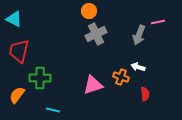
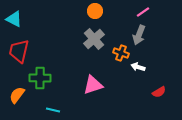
orange circle: moved 6 px right
pink line: moved 15 px left, 10 px up; rotated 24 degrees counterclockwise
gray cross: moved 2 px left, 5 px down; rotated 15 degrees counterclockwise
orange cross: moved 24 px up
red semicircle: moved 14 px right, 2 px up; rotated 64 degrees clockwise
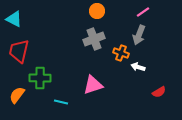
orange circle: moved 2 px right
gray cross: rotated 20 degrees clockwise
cyan line: moved 8 px right, 8 px up
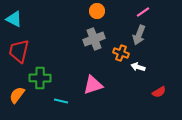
cyan line: moved 1 px up
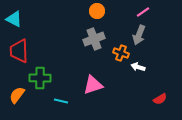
red trapezoid: rotated 15 degrees counterclockwise
red semicircle: moved 1 px right, 7 px down
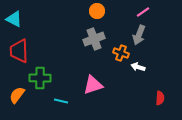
red semicircle: moved 1 px up; rotated 56 degrees counterclockwise
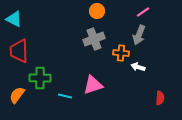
orange cross: rotated 14 degrees counterclockwise
cyan line: moved 4 px right, 5 px up
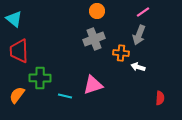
cyan triangle: rotated 12 degrees clockwise
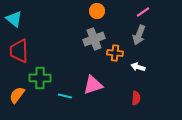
orange cross: moved 6 px left
red semicircle: moved 24 px left
